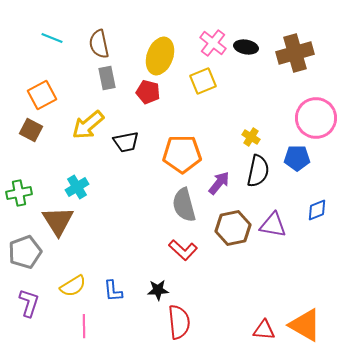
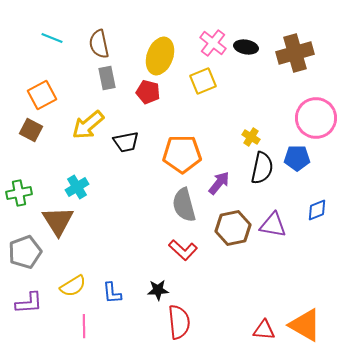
black semicircle: moved 4 px right, 3 px up
blue L-shape: moved 1 px left, 2 px down
purple L-shape: rotated 68 degrees clockwise
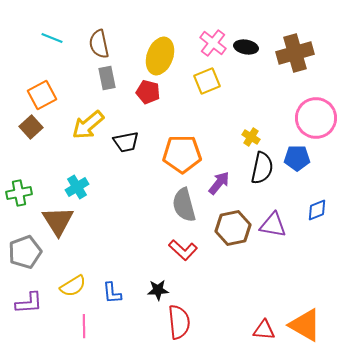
yellow square: moved 4 px right
brown square: moved 3 px up; rotated 20 degrees clockwise
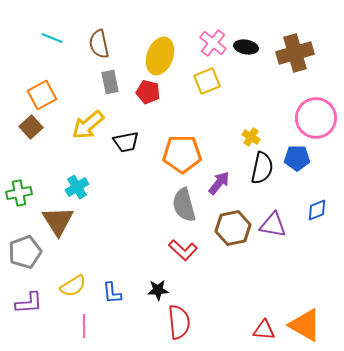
gray rectangle: moved 3 px right, 4 px down
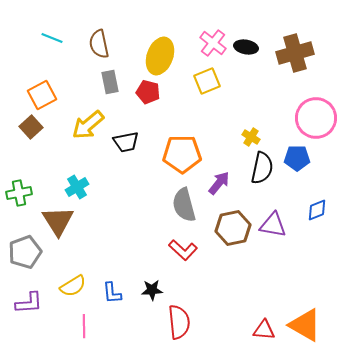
black star: moved 6 px left
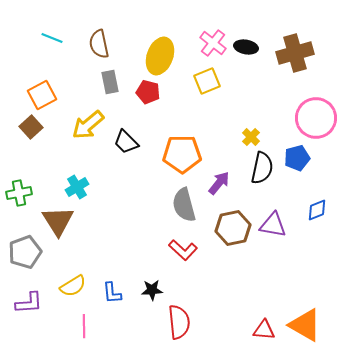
yellow cross: rotated 12 degrees clockwise
black trapezoid: rotated 56 degrees clockwise
blue pentagon: rotated 15 degrees counterclockwise
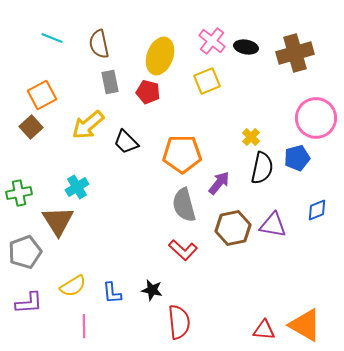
pink cross: moved 1 px left, 2 px up
black star: rotated 15 degrees clockwise
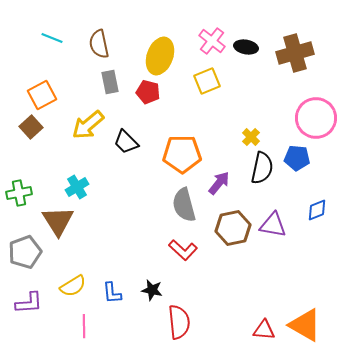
blue pentagon: rotated 20 degrees clockwise
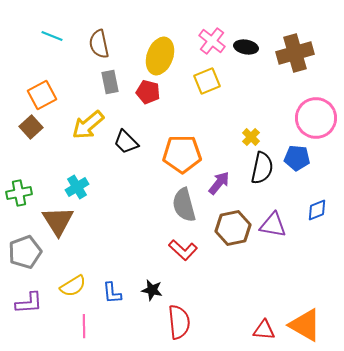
cyan line: moved 2 px up
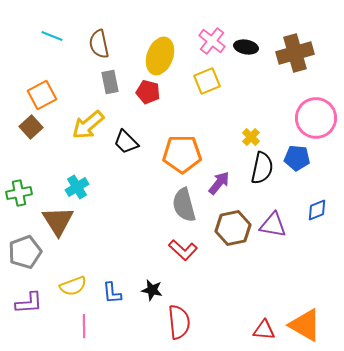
yellow semicircle: rotated 12 degrees clockwise
